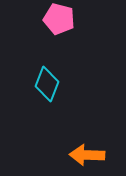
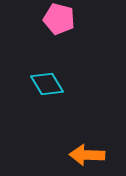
cyan diamond: rotated 52 degrees counterclockwise
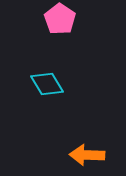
pink pentagon: moved 1 px right; rotated 20 degrees clockwise
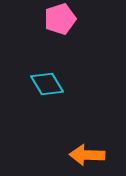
pink pentagon: rotated 20 degrees clockwise
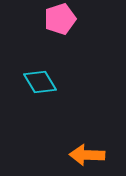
cyan diamond: moved 7 px left, 2 px up
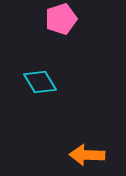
pink pentagon: moved 1 px right
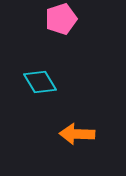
orange arrow: moved 10 px left, 21 px up
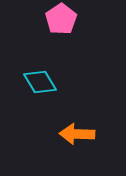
pink pentagon: rotated 16 degrees counterclockwise
